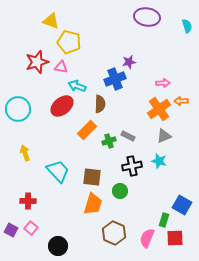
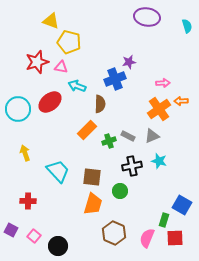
red ellipse: moved 12 px left, 4 px up
gray triangle: moved 12 px left
pink square: moved 3 px right, 8 px down
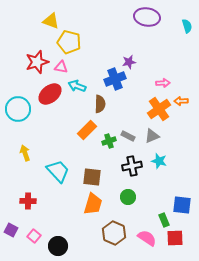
red ellipse: moved 8 px up
green circle: moved 8 px right, 6 px down
blue square: rotated 24 degrees counterclockwise
green rectangle: rotated 40 degrees counterclockwise
pink semicircle: rotated 102 degrees clockwise
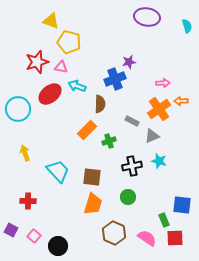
gray rectangle: moved 4 px right, 15 px up
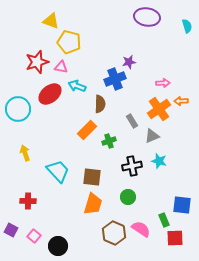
gray rectangle: rotated 32 degrees clockwise
pink semicircle: moved 6 px left, 9 px up
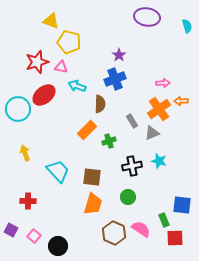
purple star: moved 10 px left, 7 px up; rotated 24 degrees counterclockwise
red ellipse: moved 6 px left, 1 px down
gray triangle: moved 3 px up
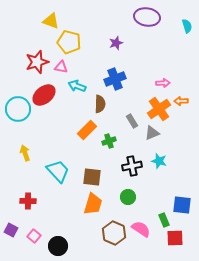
purple star: moved 3 px left, 12 px up; rotated 16 degrees clockwise
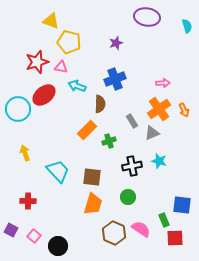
orange arrow: moved 3 px right, 9 px down; rotated 112 degrees counterclockwise
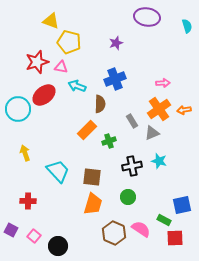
orange arrow: rotated 104 degrees clockwise
blue square: rotated 18 degrees counterclockwise
green rectangle: rotated 40 degrees counterclockwise
